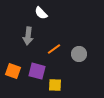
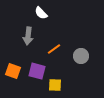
gray circle: moved 2 px right, 2 px down
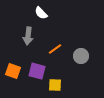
orange line: moved 1 px right
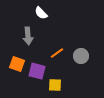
gray arrow: rotated 12 degrees counterclockwise
orange line: moved 2 px right, 4 px down
orange square: moved 4 px right, 7 px up
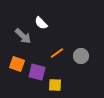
white semicircle: moved 10 px down
gray arrow: moved 5 px left; rotated 42 degrees counterclockwise
purple square: moved 1 px down
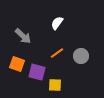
white semicircle: moved 16 px right; rotated 80 degrees clockwise
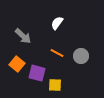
orange line: rotated 64 degrees clockwise
orange square: rotated 21 degrees clockwise
purple square: moved 1 px down
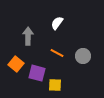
gray arrow: moved 5 px right; rotated 132 degrees counterclockwise
gray circle: moved 2 px right
orange square: moved 1 px left
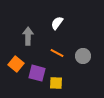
yellow square: moved 1 px right, 2 px up
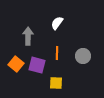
orange line: rotated 64 degrees clockwise
purple square: moved 8 px up
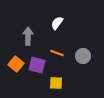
orange line: rotated 72 degrees counterclockwise
